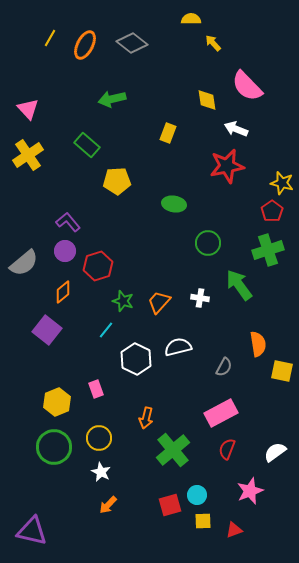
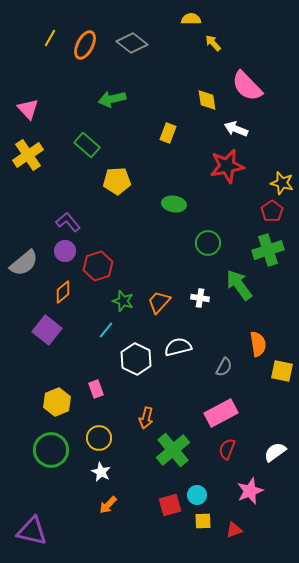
green circle at (54, 447): moved 3 px left, 3 px down
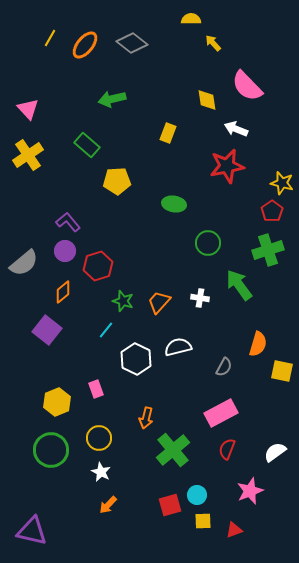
orange ellipse at (85, 45): rotated 12 degrees clockwise
orange semicircle at (258, 344): rotated 25 degrees clockwise
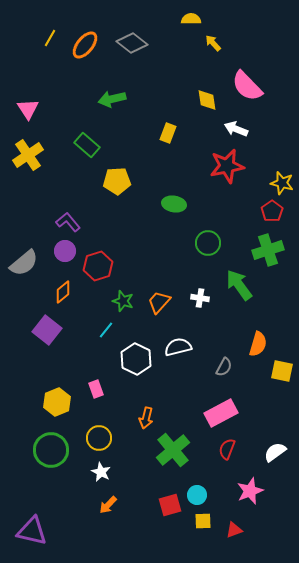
pink triangle at (28, 109): rotated 10 degrees clockwise
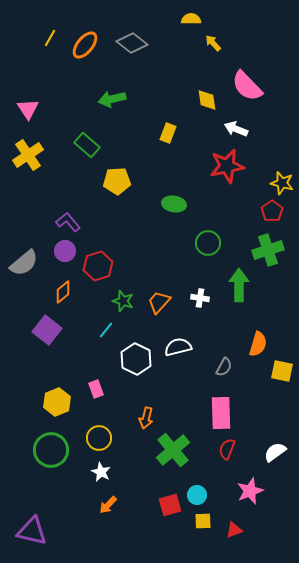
green arrow at (239, 285): rotated 36 degrees clockwise
pink rectangle at (221, 413): rotated 64 degrees counterclockwise
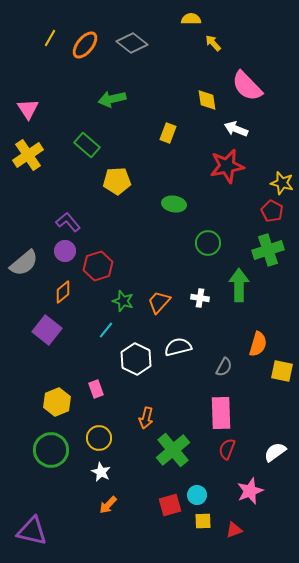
red pentagon at (272, 211): rotated 10 degrees counterclockwise
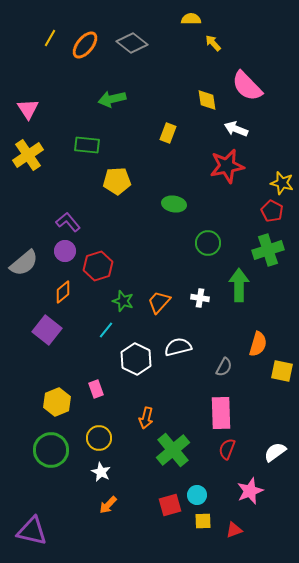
green rectangle at (87, 145): rotated 35 degrees counterclockwise
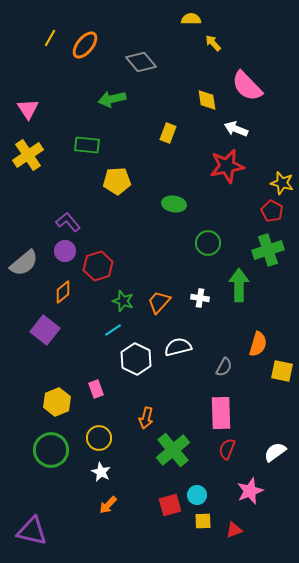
gray diamond at (132, 43): moved 9 px right, 19 px down; rotated 12 degrees clockwise
purple square at (47, 330): moved 2 px left
cyan line at (106, 330): moved 7 px right; rotated 18 degrees clockwise
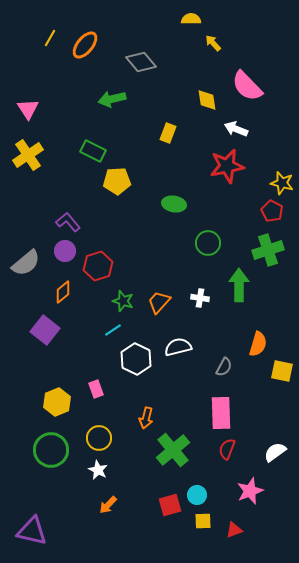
green rectangle at (87, 145): moved 6 px right, 6 px down; rotated 20 degrees clockwise
gray semicircle at (24, 263): moved 2 px right
white star at (101, 472): moved 3 px left, 2 px up
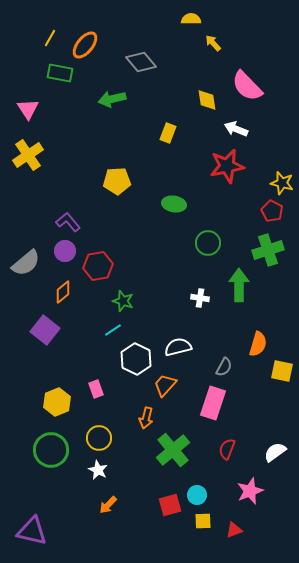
green rectangle at (93, 151): moved 33 px left, 78 px up; rotated 15 degrees counterclockwise
red hexagon at (98, 266): rotated 8 degrees clockwise
orange trapezoid at (159, 302): moved 6 px right, 83 px down
pink rectangle at (221, 413): moved 8 px left, 10 px up; rotated 20 degrees clockwise
